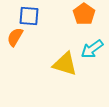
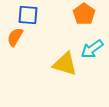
blue square: moved 1 px left, 1 px up
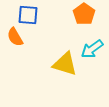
orange semicircle: rotated 60 degrees counterclockwise
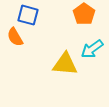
blue square: rotated 10 degrees clockwise
yellow triangle: rotated 12 degrees counterclockwise
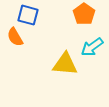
cyan arrow: moved 2 px up
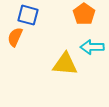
orange semicircle: rotated 54 degrees clockwise
cyan arrow: rotated 35 degrees clockwise
